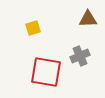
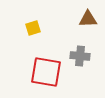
gray cross: rotated 30 degrees clockwise
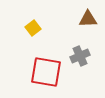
yellow square: rotated 21 degrees counterclockwise
gray cross: rotated 30 degrees counterclockwise
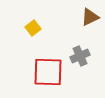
brown triangle: moved 2 px right, 2 px up; rotated 24 degrees counterclockwise
red square: moved 2 px right; rotated 8 degrees counterclockwise
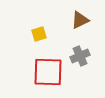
brown triangle: moved 10 px left, 3 px down
yellow square: moved 6 px right, 6 px down; rotated 21 degrees clockwise
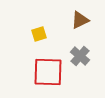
gray cross: rotated 24 degrees counterclockwise
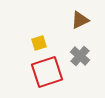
yellow square: moved 9 px down
red square: moved 1 px left; rotated 20 degrees counterclockwise
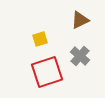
yellow square: moved 1 px right, 4 px up
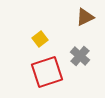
brown triangle: moved 5 px right, 3 px up
yellow square: rotated 21 degrees counterclockwise
